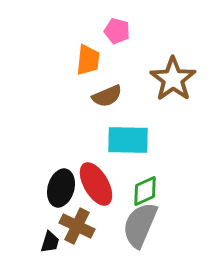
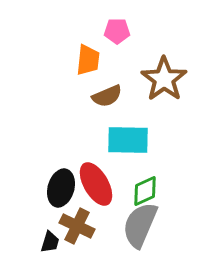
pink pentagon: rotated 15 degrees counterclockwise
brown star: moved 9 px left
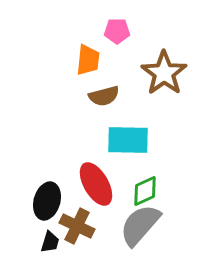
brown star: moved 6 px up
brown semicircle: moved 3 px left; rotated 8 degrees clockwise
black ellipse: moved 14 px left, 13 px down
gray semicircle: rotated 18 degrees clockwise
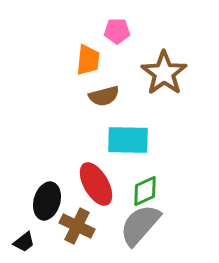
black trapezoid: moved 26 px left; rotated 35 degrees clockwise
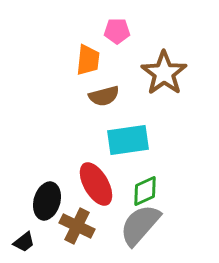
cyan rectangle: rotated 9 degrees counterclockwise
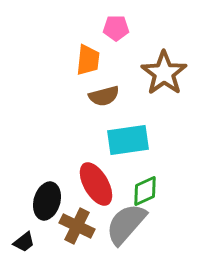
pink pentagon: moved 1 px left, 3 px up
gray semicircle: moved 14 px left, 1 px up
